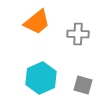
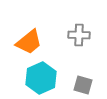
orange trapezoid: moved 8 px left, 20 px down
gray cross: moved 1 px right, 1 px down
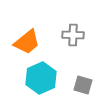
gray cross: moved 6 px left
orange trapezoid: moved 2 px left
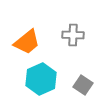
cyan hexagon: moved 1 px down
gray square: rotated 18 degrees clockwise
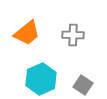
orange trapezoid: moved 9 px up
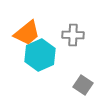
cyan hexagon: moved 1 px left, 24 px up
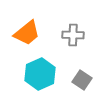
cyan hexagon: moved 19 px down
gray square: moved 1 px left, 5 px up
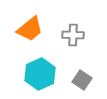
orange trapezoid: moved 3 px right, 4 px up
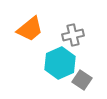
gray cross: rotated 15 degrees counterclockwise
cyan hexagon: moved 20 px right, 11 px up
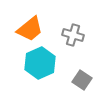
gray cross: rotated 30 degrees clockwise
cyan hexagon: moved 20 px left
